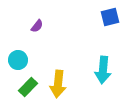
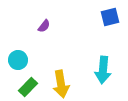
purple semicircle: moved 7 px right
yellow arrow: moved 3 px right; rotated 16 degrees counterclockwise
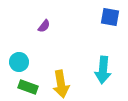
blue square: rotated 24 degrees clockwise
cyan circle: moved 1 px right, 2 px down
green rectangle: rotated 66 degrees clockwise
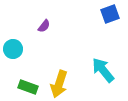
blue square: moved 3 px up; rotated 30 degrees counterclockwise
cyan circle: moved 6 px left, 13 px up
cyan arrow: rotated 136 degrees clockwise
yellow arrow: moved 2 px left; rotated 28 degrees clockwise
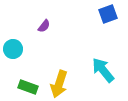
blue square: moved 2 px left
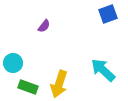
cyan circle: moved 14 px down
cyan arrow: rotated 8 degrees counterclockwise
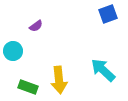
purple semicircle: moved 8 px left; rotated 16 degrees clockwise
cyan circle: moved 12 px up
yellow arrow: moved 4 px up; rotated 24 degrees counterclockwise
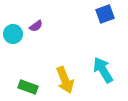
blue square: moved 3 px left
cyan circle: moved 17 px up
cyan arrow: rotated 16 degrees clockwise
yellow arrow: moved 6 px right; rotated 16 degrees counterclockwise
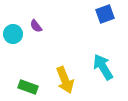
purple semicircle: rotated 88 degrees clockwise
cyan arrow: moved 3 px up
